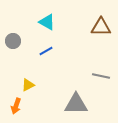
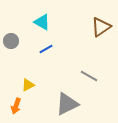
cyan triangle: moved 5 px left
brown triangle: rotated 35 degrees counterclockwise
gray circle: moved 2 px left
blue line: moved 2 px up
gray line: moved 12 px left; rotated 18 degrees clockwise
gray triangle: moved 9 px left; rotated 25 degrees counterclockwise
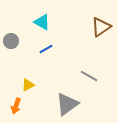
gray triangle: rotated 10 degrees counterclockwise
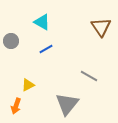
brown triangle: rotated 30 degrees counterclockwise
gray triangle: rotated 15 degrees counterclockwise
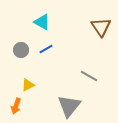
gray circle: moved 10 px right, 9 px down
gray triangle: moved 2 px right, 2 px down
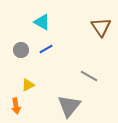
orange arrow: rotated 28 degrees counterclockwise
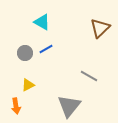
brown triangle: moved 1 px left, 1 px down; rotated 20 degrees clockwise
gray circle: moved 4 px right, 3 px down
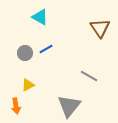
cyan triangle: moved 2 px left, 5 px up
brown triangle: rotated 20 degrees counterclockwise
